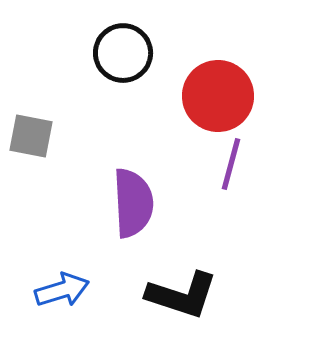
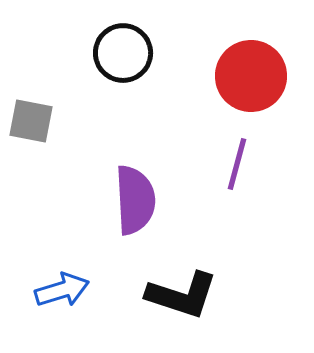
red circle: moved 33 px right, 20 px up
gray square: moved 15 px up
purple line: moved 6 px right
purple semicircle: moved 2 px right, 3 px up
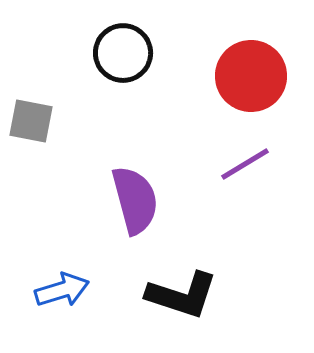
purple line: moved 8 px right; rotated 44 degrees clockwise
purple semicircle: rotated 12 degrees counterclockwise
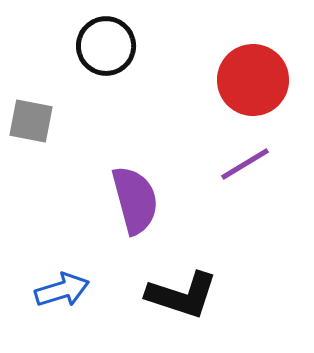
black circle: moved 17 px left, 7 px up
red circle: moved 2 px right, 4 px down
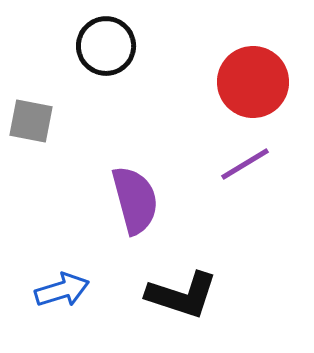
red circle: moved 2 px down
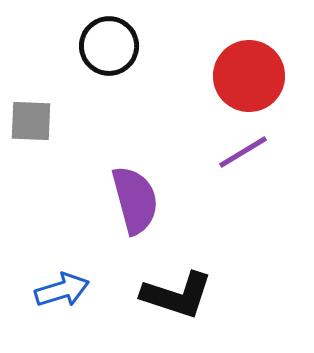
black circle: moved 3 px right
red circle: moved 4 px left, 6 px up
gray square: rotated 9 degrees counterclockwise
purple line: moved 2 px left, 12 px up
black L-shape: moved 5 px left
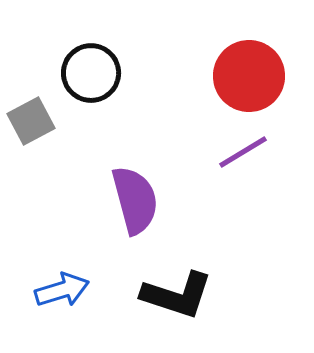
black circle: moved 18 px left, 27 px down
gray square: rotated 30 degrees counterclockwise
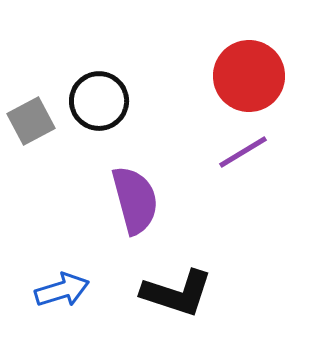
black circle: moved 8 px right, 28 px down
black L-shape: moved 2 px up
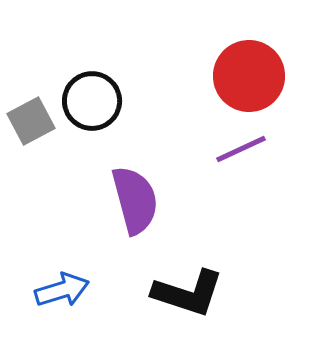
black circle: moved 7 px left
purple line: moved 2 px left, 3 px up; rotated 6 degrees clockwise
black L-shape: moved 11 px right
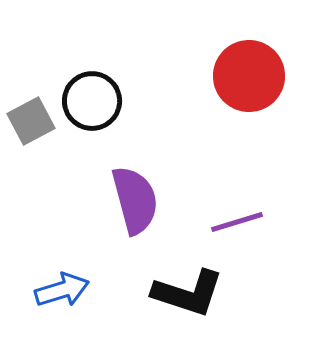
purple line: moved 4 px left, 73 px down; rotated 8 degrees clockwise
